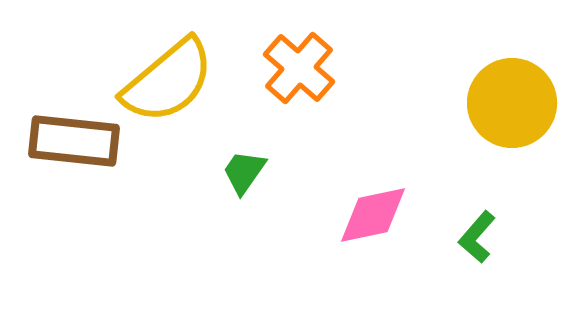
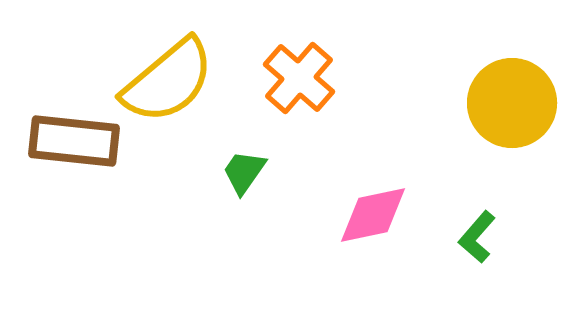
orange cross: moved 10 px down
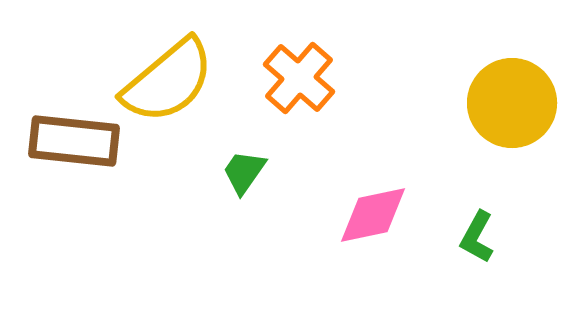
green L-shape: rotated 12 degrees counterclockwise
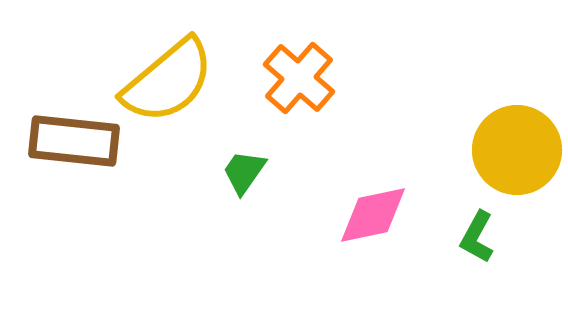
yellow circle: moved 5 px right, 47 px down
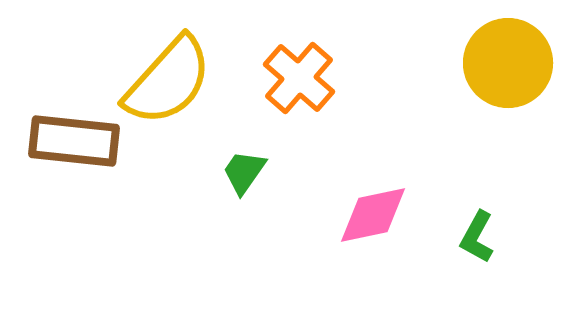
yellow semicircle: rotated 8 degrees counterclockwise
yellow circle: moved 9 px left, 87 px up
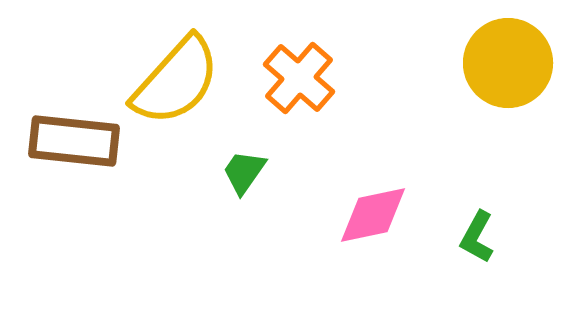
yellow semicircle: moved 8 px right
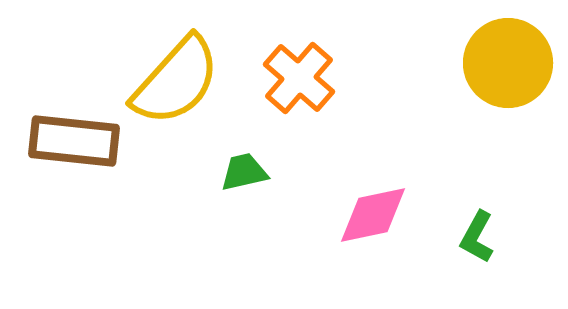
green trapezoid: rotated 42 degrees clockwise
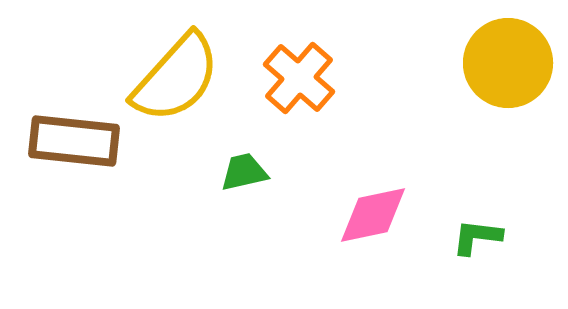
yellow semicircle: moved 3 px up
green L-shape: rotated 68 degrees clockwise
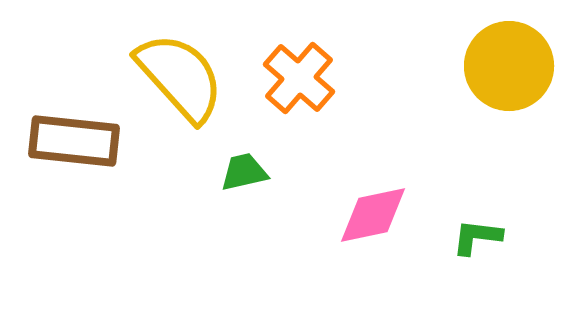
yellow circle: moved 1 px right, 3 px down
yellow semicircle: moved 4 px right, 1 px up; rotated 84 degrees counterclockwise
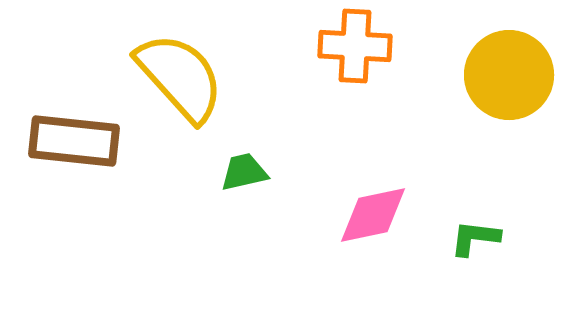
yellow circle: moved 9 px down
orange cross: moved 56 px right, 32 px up; rotated 38 degrees counterclockwise
green L-shape: moved 2 px left, 1 px down
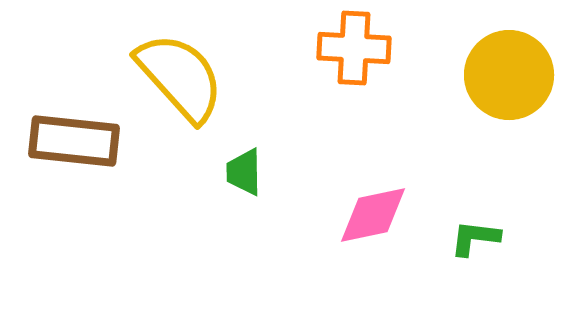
orange cross: moved 1 px left, 2 px down
green trapezoid: rotated 78 degrees counterclockwise
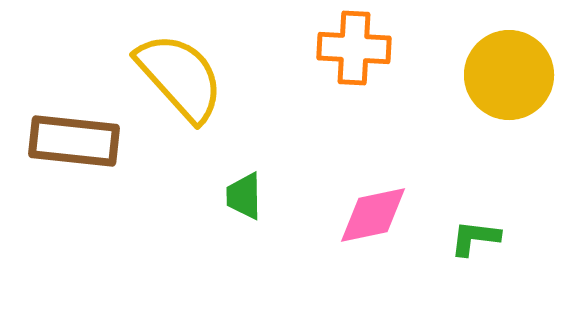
green trapezoid: moved 24 px down
